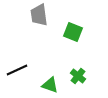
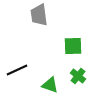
green square: moved 14 px down; rotated 24 degrees counterclockwise
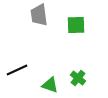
green square: moved 3 px right, 21 px up
green cross: moved 2 px down
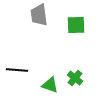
black line: rotated 30 degrees clockwise
green cross: moved 3 px left
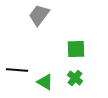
gray trapezoid: rotated 45 degrees clockwise
green square: moved 24 px down
green triangle: moved 5 px left, 3 px up; rotated 12 degrees clockwise
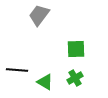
green cross: rotated 21 degrees clockwise
